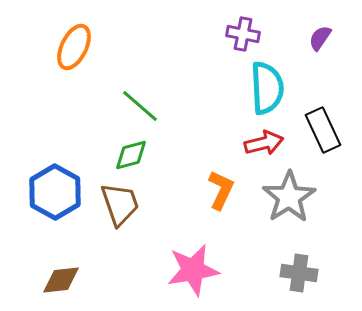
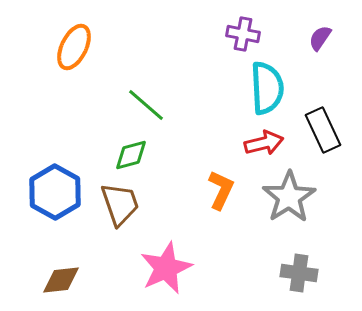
green line: moved 6 px right, 1 px up
pink star: moved 27 px left, 2 px up; rotated 14 degrees counterclockwise
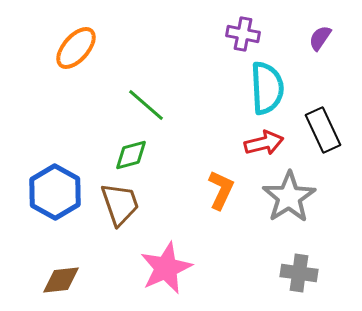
orange ellipse: moved 2 px right, 1 px down; rotated 15 degrees clockwise
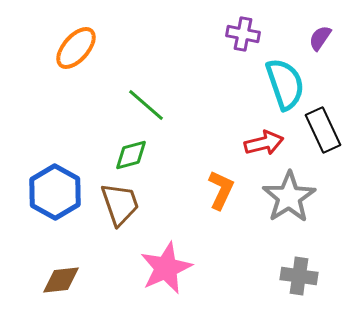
cyan semicircle: moved 18 px right, 4 px up; rotated 16 degrees counterclockwise
gray cross: moved 3 px down
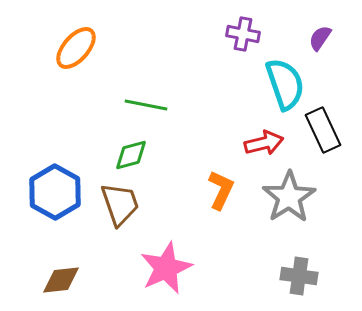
green line: rotated 30 degrees counterclockwise
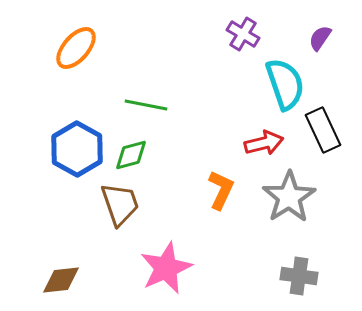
purple cross: rotated 20 degrees clockwise
blue hexagon: moved 22 px right, 43 px up
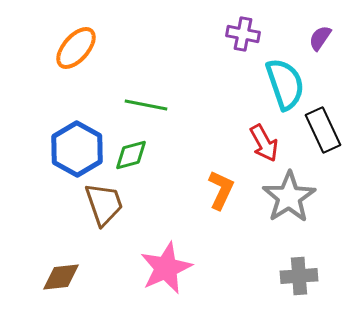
purple cross: rotated 20 degrees counterclockwise
red arrow: rotated 75 degrees clockwise
brown trapezoid: moved 16 px left
gray cross: rotated 12 degrees counterclockwise
brown diamond: moved 3 px up
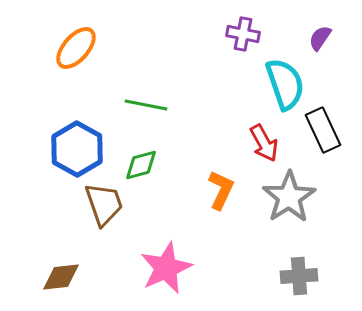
green diamond: moved 10 px right, 10 px down
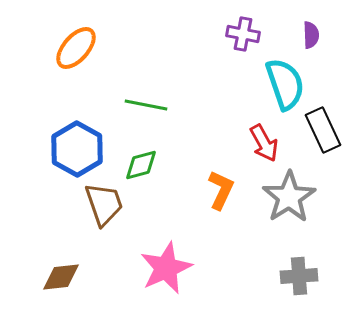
purple semicircle: moved 9 px left, 3 px up; rotated 144 degrees clockwise
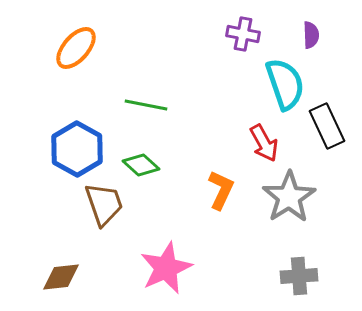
black rectangle: moved 4 px right, 4 px up
green diamond: rotated 57 degrees clockwise
